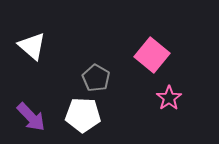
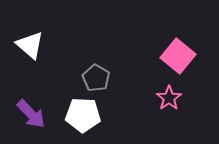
white triangle: moved 2 px left, 1 px up
pink square: moved 26 px right, 1 px down
purple arrow: moved 3 px up
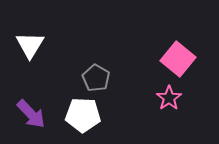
white triangle: rotated 20 degrees clockwise
pink square: moved 3 px down
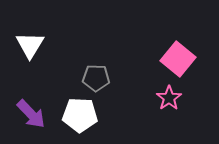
gray pentagon: rotated 28 degrees counterclockwise
white pentagon: moved 3 px left
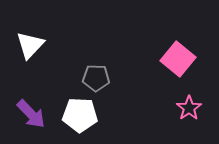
white triangle: rotated 12 degrees clockwise
pink star: moved 20 px right, 10 px down
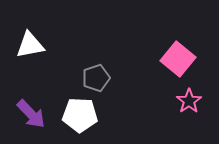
white triangle: rotated 36 degrees clockwise
gray pentagon: rotated 20 degrees counterclockwise
pink star: moved 7 px up
